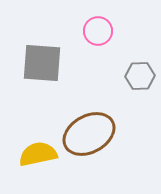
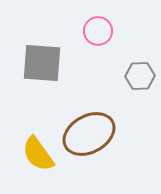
yellow semicircle: rotated 114 degrees counterclockwise
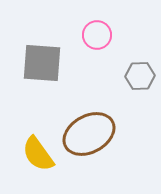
pink circle: moved 1 px left, 4 px down
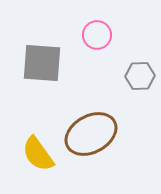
brown ellipse: moved 2 px right
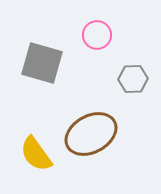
gray square: rotated 12 degrees clockwise
gray hexagon: moved 7 px left, 3 px down
yellow semicircle: moved 2 px left
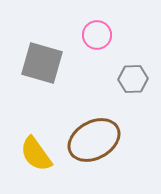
brown ellipse: moved 3 px right, 6 px down
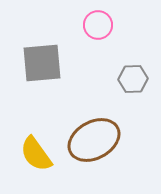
pink circle: moved 1 px right, 10 px up
gray square: rotated 21 degrees counterclockwise
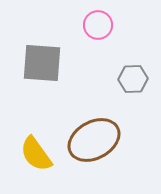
gray square: rotated 9 degrees clockwise
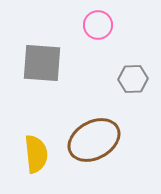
yellow semicircle: rotated 150 degrees counterclockwise
